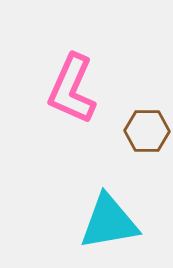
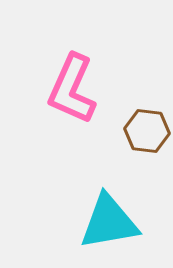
brown hexagon: rotated 6 degrees clockwise
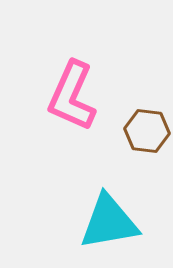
pink L-shape: moved 7 px down
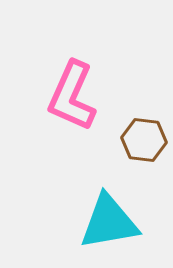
brown hexagon: moved 3 px left, 9 px down
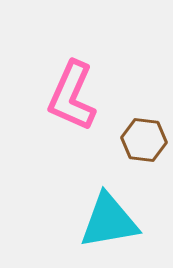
cyan triangle: moved 1 px up
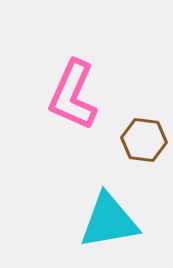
pink L-shape: moved 1 px right, 1 px up
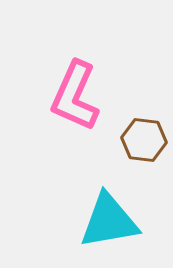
pink L-shape: moved 2 px right, 1 px down
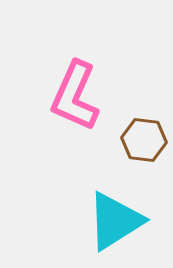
cyan triangle: moved 6 px right; rotated 22 degrees counterclockwise
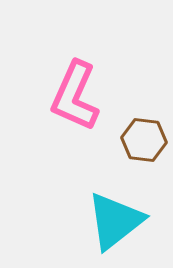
cyan triangle: rotated 6 degrees counterclockwise
